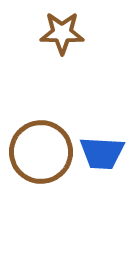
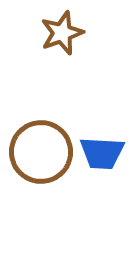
brown star: rotated 21 degrees counterclockwise
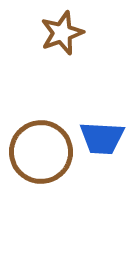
blue trapezoid: moved 15 px up
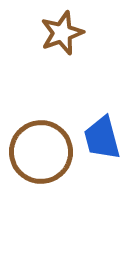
blue trapezoid: rotated 72 degrees clockwise
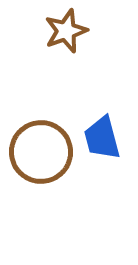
brown star: moved 4 px right, 2 px up
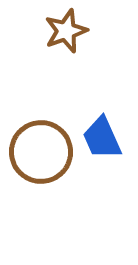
blue trapezoid: rotated 9 degrees counterclockwise
